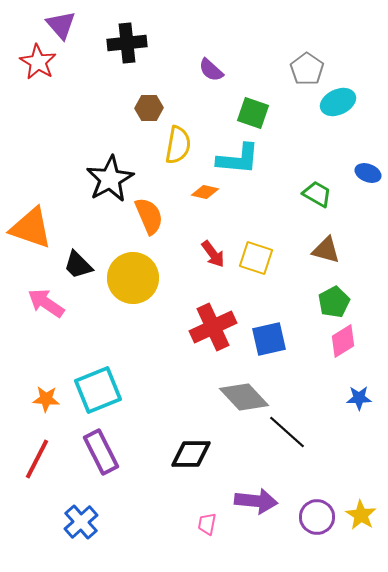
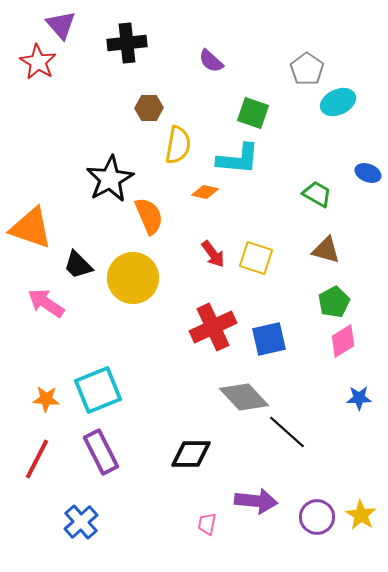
purple semicircle: moved 9 px up
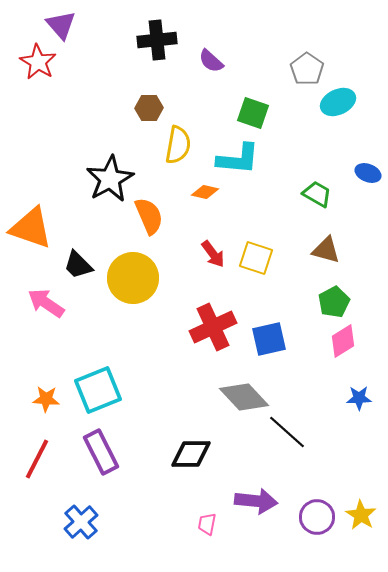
black cross: moved 30 px right, 3 px up
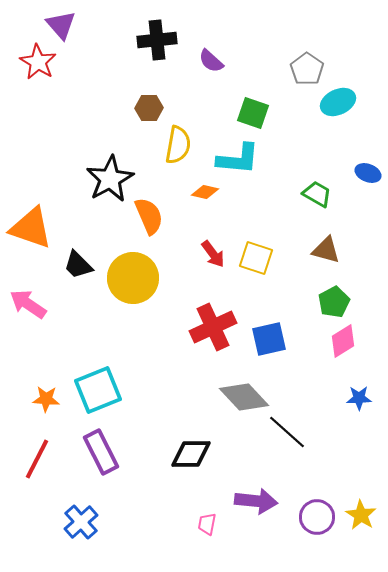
pink arrow: moved 18 px left, 1 px down
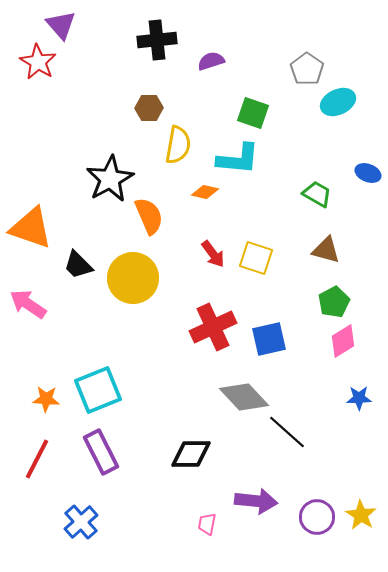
purple semicircle: rotated 120 degrees clockwise
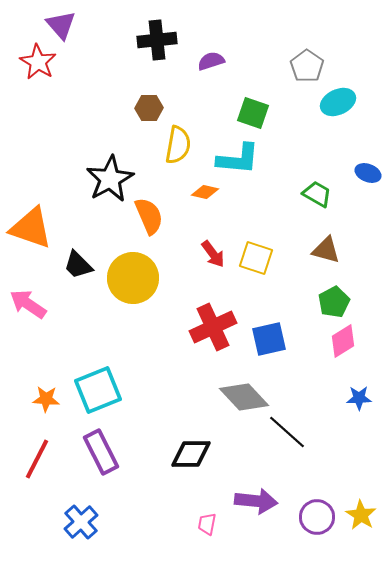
gray pentagon: moved 3 px up
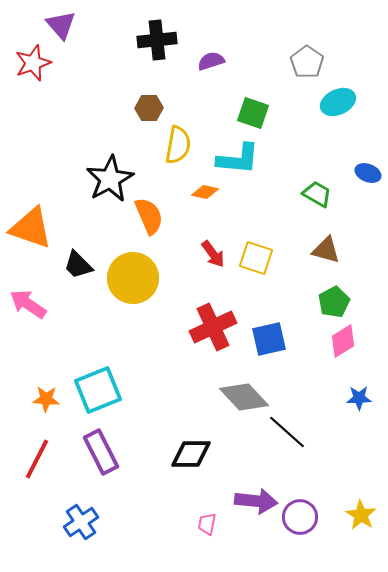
red star: moved 5 px left, 1 px down; rotated 21 degrees clockwise
gray pentagon: moved 4 px up
purple circle: moved 17 px left
blue cross: rotated 8 degrees clockwise
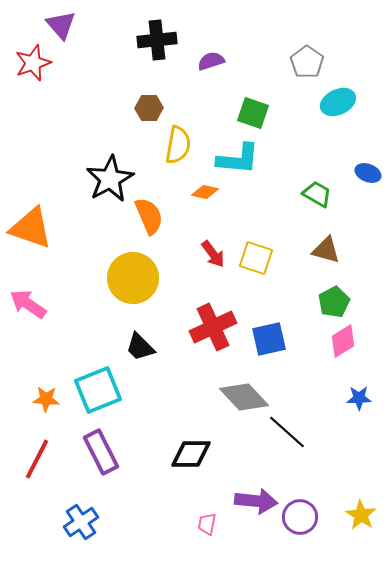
black trapezoid: moved 62 px right, 82 px down
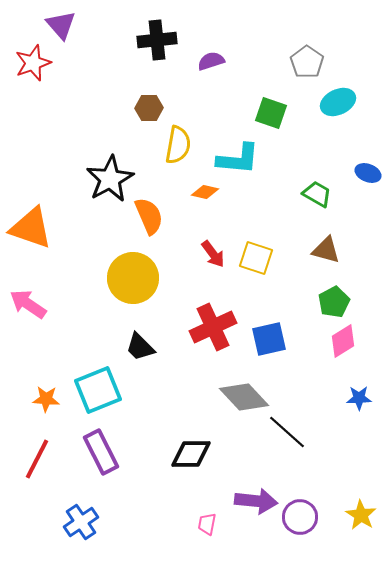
green square: moved 18 px right
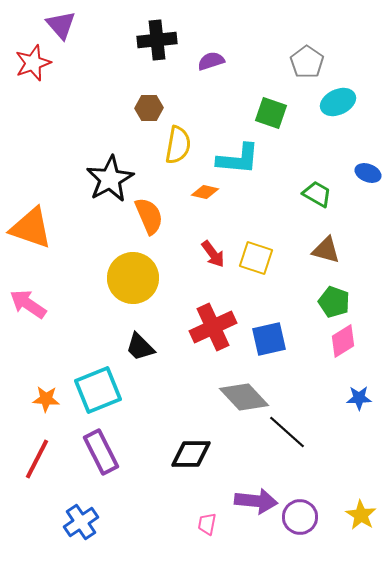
green pentagon: rotated 24 degrees counterclockwise
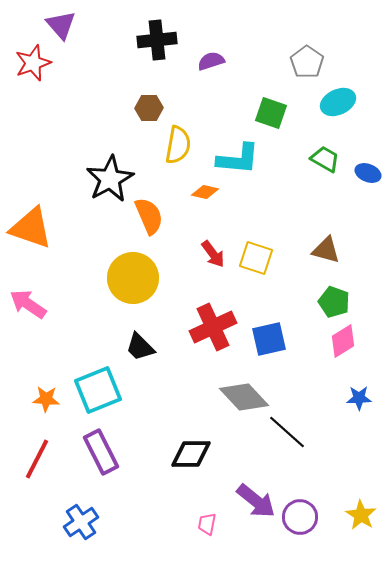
green trapezoid: moved 8 px right, 35 px up
purple arrow: rotated 33 degrees clockwise
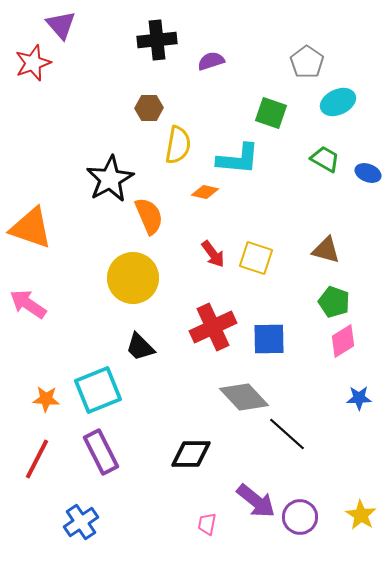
blue square: rotated 12 degrees clockwise
black line: moved 2 px down
